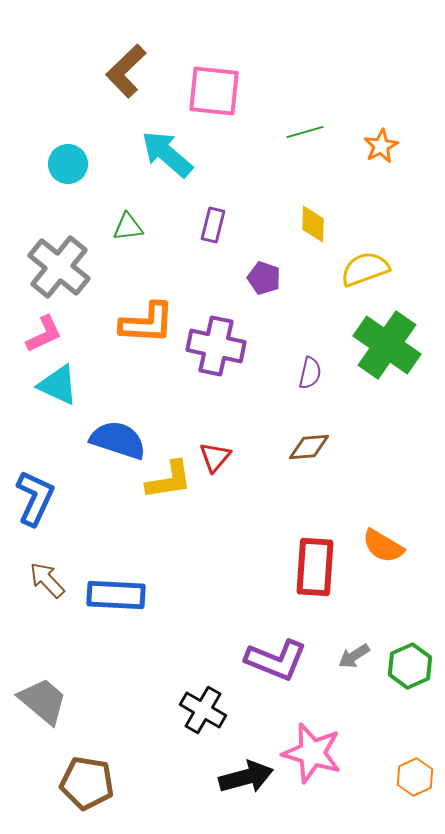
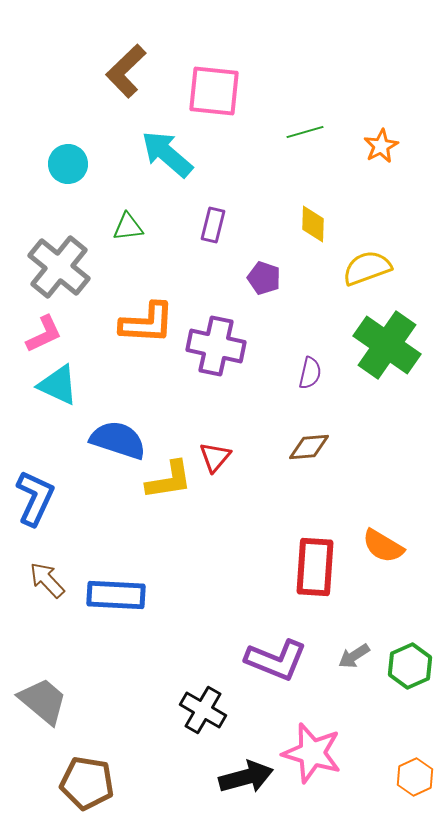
yellow semicircle: moved 2 px right, 1 px up
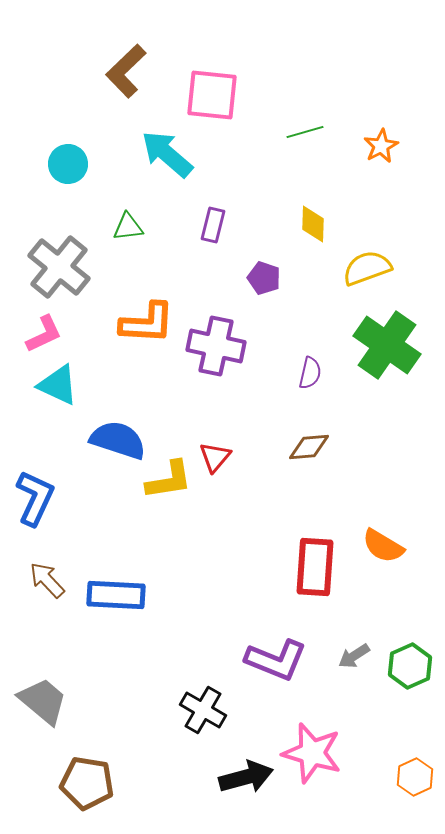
pink square: moved 2 px left, 4 px down
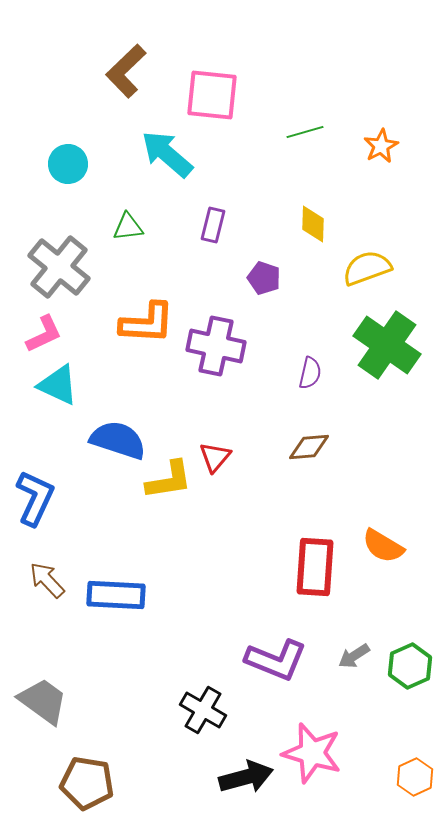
gray trapezoid: rotated 4 degrees counterclockwise
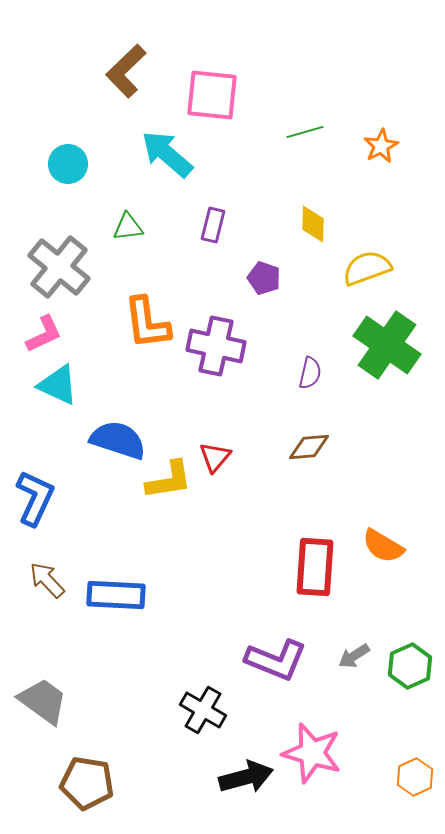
orange L-shape: rotated 80 degrees clockwise
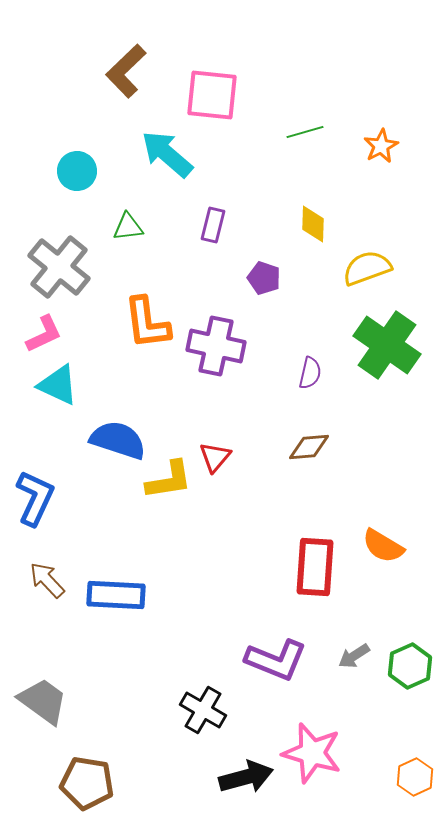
cyan circle: moved 9 px right, 7 px down
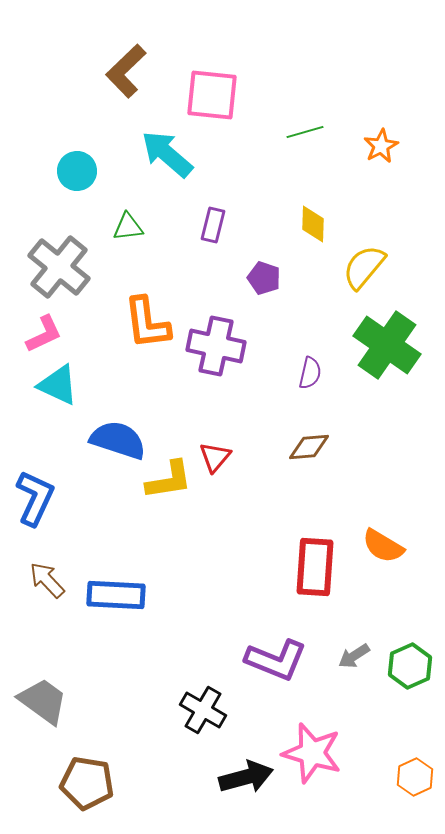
yellow semicircle: moved 3 px left, 1 px up; rotated 30 degrees counterclockwise
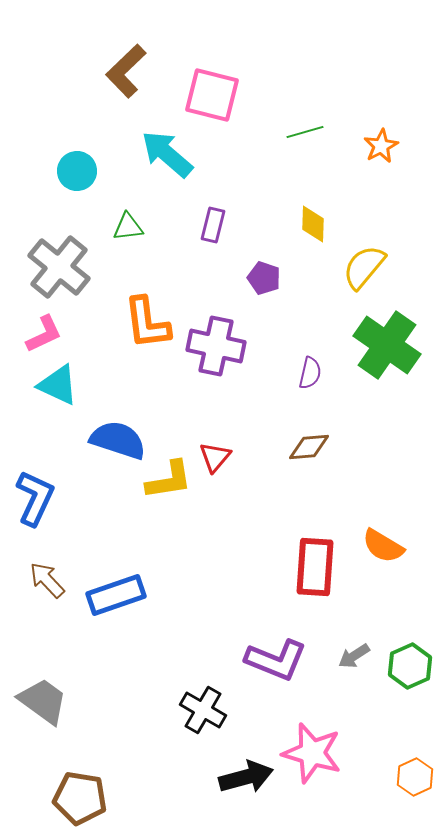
pink square: rotated 8 degrees clockwise
blue rectangle: rotated 22 degrees counterclockwise
brown pentagon: moved 7 px left, 15 px down
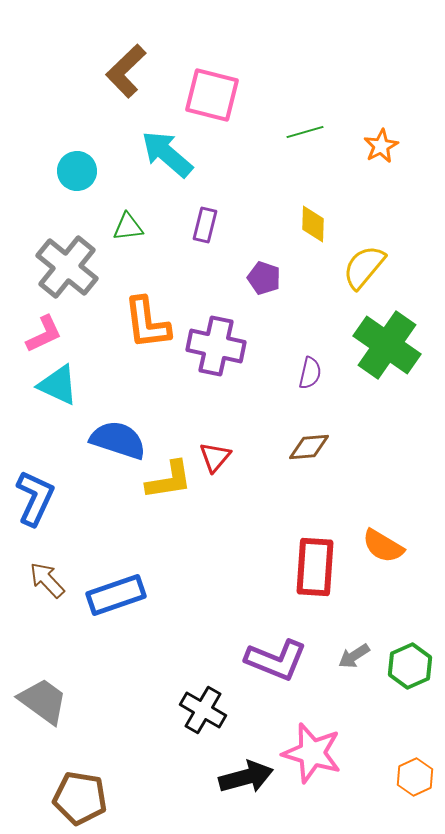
purple rectangle: moved 8 px left
gray cross: moved 8 px right
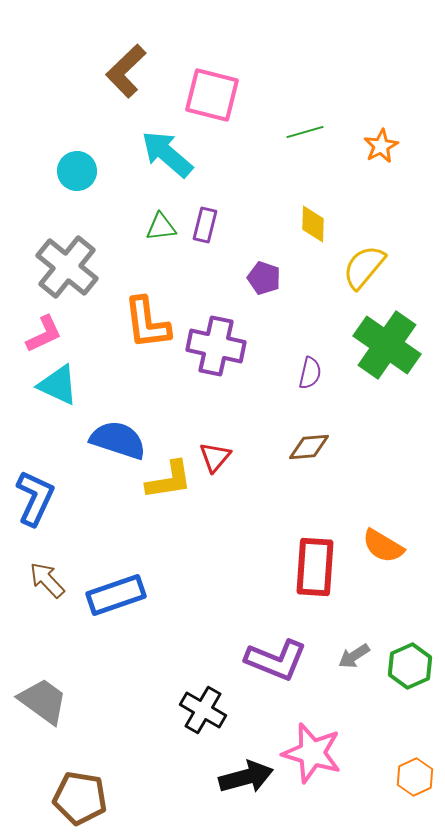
green triangle: moved 33 px right
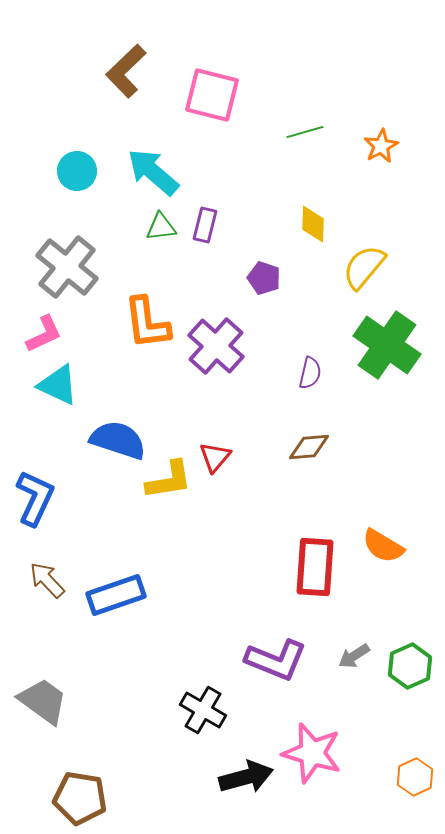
cyan arrow: moved 14 px left, 18 px down
purple cross: rotated 30 degrees clockwise
